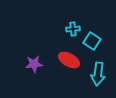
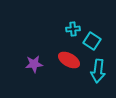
cyan arrow: moved 3 px up
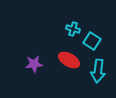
cyan cross: rotated 24 degrees clockwise
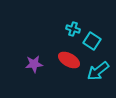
cyan arrow: rotated 45 degrees clockwise
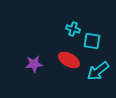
cyan square: rotated 24 degrees counterclockwise
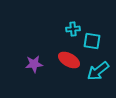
cyan cross: rotated 24 degrees counterclockwise
